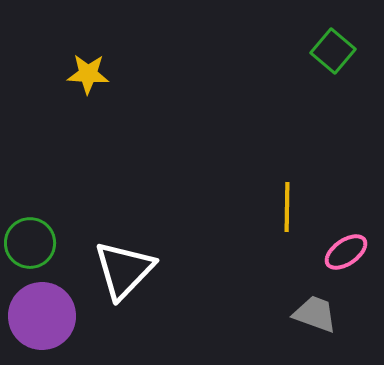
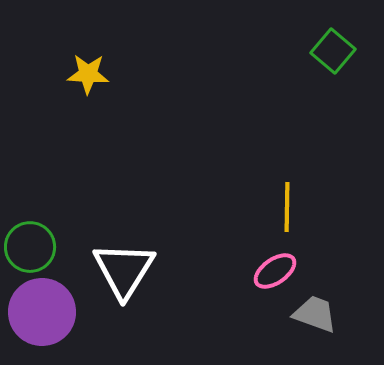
green circle: moved 4 px down
pink ellipse: moved 71 px left, 19 px down
white triangle: rotated 12 degrees counterclockwise
purple circle: moved 4 px up
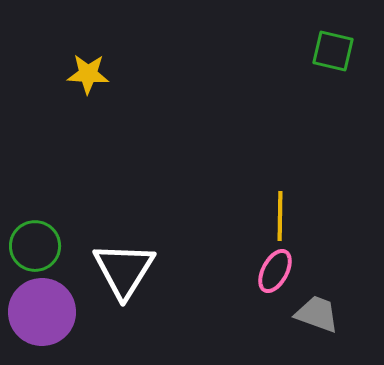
green square: rotated 27 degrees counterclockwise
yellow line: moved 7 px left, 9 px down
green circle: moved 5 px right, 1 px up
pink ellipse: rotated 27 degrees counterclockwise
gray trapezoid: moved 2 px right
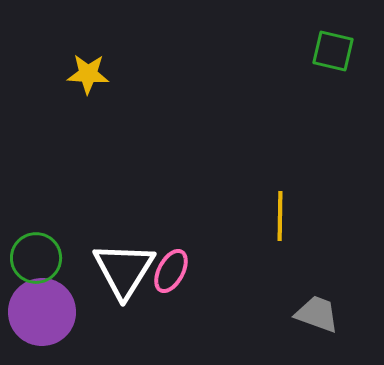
green circle: moved 1 px right, 12 px down
pink ellipse: moved 104 px left
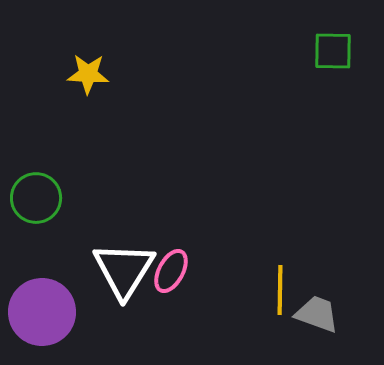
green square: rotated 12 degrees counterclockwise
yellow line: moved 74 px down
green circle: moved 60 px up
